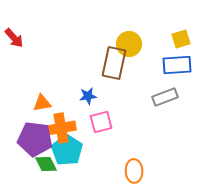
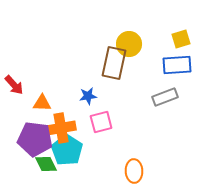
red arrow: moved 47 px down
orange triangle: rotated 12 degrees clockwise
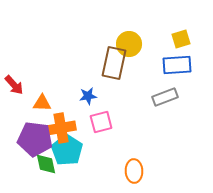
green diamond: rotated 15 degrees clockwise
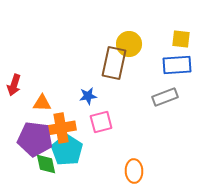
yellow square: rotated 24 degrees clockwise
red arrow: rotated 60 degrees clockwise
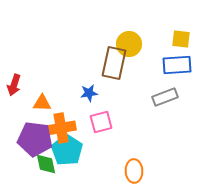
blue star: moved 1 px right, 3 px up
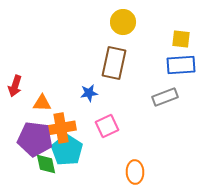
yellow circle: moved 6 px left, 22 px up
blue rectangle: moved 4 px right
red arrow: moved 1 px right, 1 px down
pink square: moved 6 px right, 4 px down; rotated 10 degrees counterclockwise
orange ellipse: moved 1 px right, 1 px down
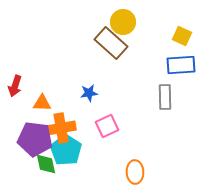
yellow square: moved 1 px right, 3 px up; rotated 18 degrees clockwise
brown rectangle: moved 3 px left, 20 px up; rotated 60 degrees counterclockwise
gray rectangle: rotated 70 degrees counterclockwise
cyan pentagon: moved 1 px left
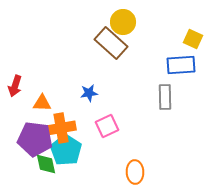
yellow square: moved 11 px right, 3 px down
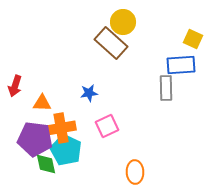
gray rectangle: moved 1 px right, 9 px up
cyan pentagon: rotated 8 degrees counterclockwise
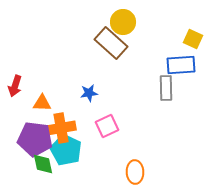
green diamond: moved 3 px left
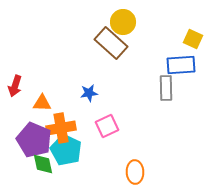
purple pentagon: moved 1 px left, 1 px down; rotated 16 degrees clockwise
